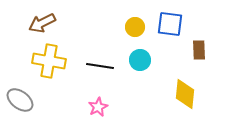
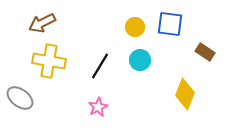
brown rectangle: moved 6 px right, 2 px down; rotated 54 degrees counterclockwise
black line: rotated 68 degrees counterclockwise
yellow diamond: rotated 16 degrees clockwise
gray ellipse: moved 2 px up
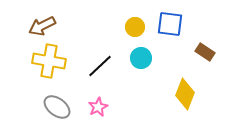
brown arrow: moved 3 px down
cyan circle: moved 1 px right, 2 px up
black line: rotated 16 degrees clockwise
gray ellipse: moved 37 px right, 9 px down
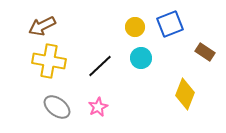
blue square: rotated 28 degrees counterclockwise
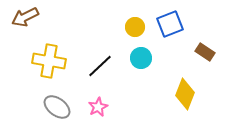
brown arrow: moved 17 px left, 9 px up
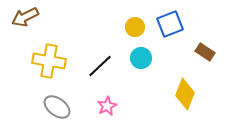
pink star: moved 9 px right, 1 px up
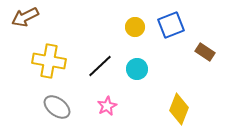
blue square: moved 1 px right, 1 px down
cyan circle: moved 4 px left, 11 px down
yellow diamond: moved 6 px left, 15 px down
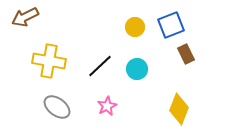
brown rectangle: moved 19 px left, 2 px down; rotated 30 degrees clockwise
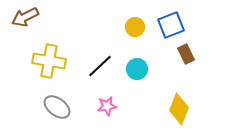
pink star: rotated 18 degrees clockwise
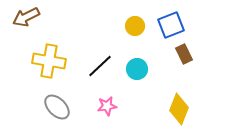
brown arrow: moved 1 px right
yellow circle: moved 1 px up
brown rectangle: moved 2 px left
gray ellipse: rotated 8 degrees clockwise
